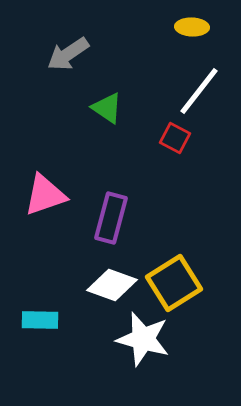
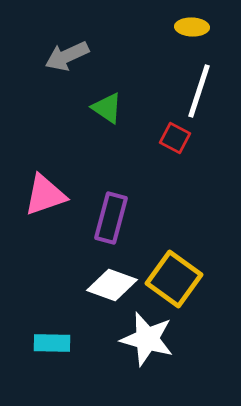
gray arrow: moved 1 px left, 2 px down; rotated 9 degrees clockwise
white line: rotated 20 degrees counterclockwise
yellow square: moved 4 px up; rotated 22 degrees counterclockwise
cyan rectangle: moved 12 px right, 23 px down
white star: moved 4 px right
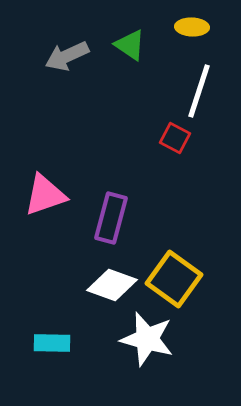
green triangle: moved 23 px right, 63 px up
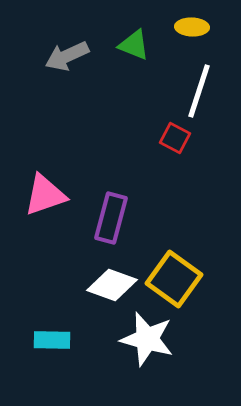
green triangle: moved 4 px right; rotated 12 degrees counterclockwise
cyan rectangle: moved 3 px up
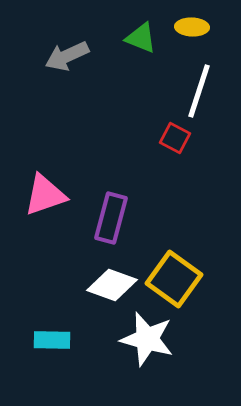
green triangle: moved 7 px right, 7 px up
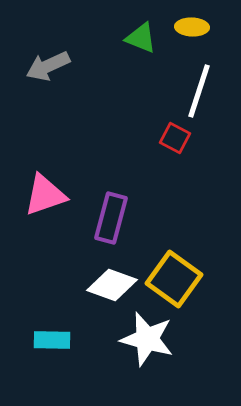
gray arrow: moved 19 px left, 10 px down
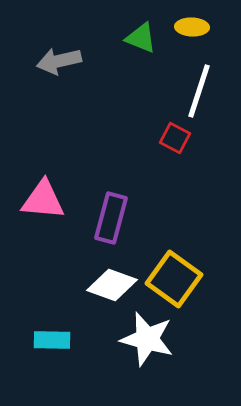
gray arrow: moved 11 px right, 5 px up; rotated 12 degrees clockwise
pink triangle: moved 2 px left, 5 px down; rotated 24 degrees clockwise
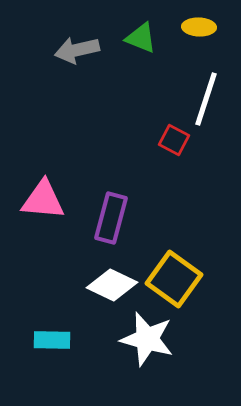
yellow ellipse: moved 7 px right
gray arrow: moved 18 px right, 11 px up
white line: moved 7 px right, 8 px down
red square: moved 1 px left, 2 px down
white diamond: rotated 6 degrees clockwise
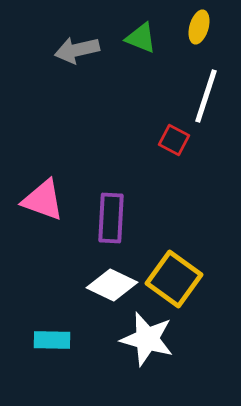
yellow ellipse: rotated 76 degrees counterclockwise
white line: moved 3 px up
pink triangle: rotated 15 degrees clockwise
purple rectangle: rotated 12 degrees counterclockwise
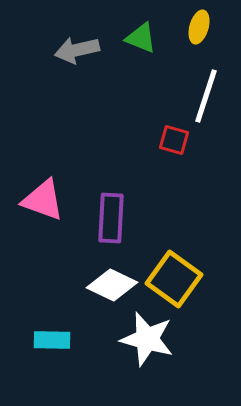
red square: rotated 12 degrees counterclockwise
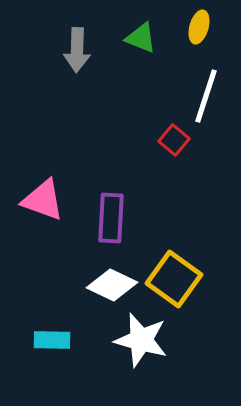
gray arrow: rotated 75 degrees counterclockwise
red square: rotated 24 degrees clockwise
white star: moved 6 px left, 1 px down
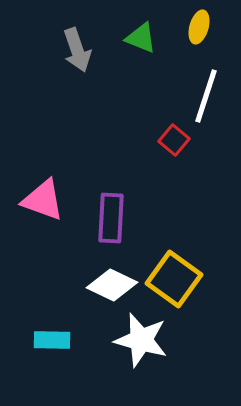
gray arrow: rotated 21 degrees counterclockwise
